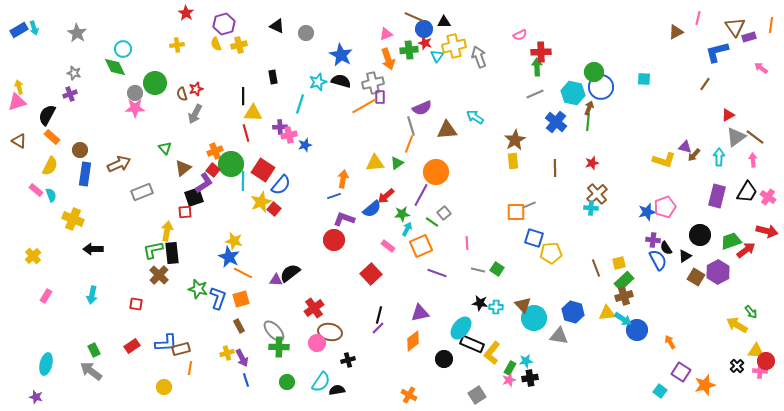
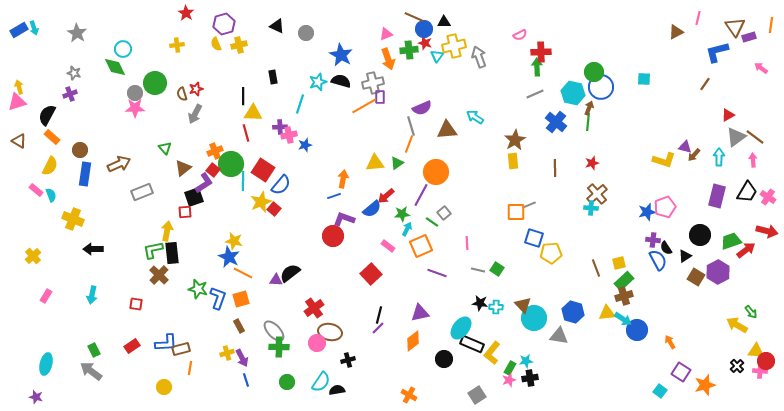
red circle at (334, 240): moved 1 px left, 4 px up
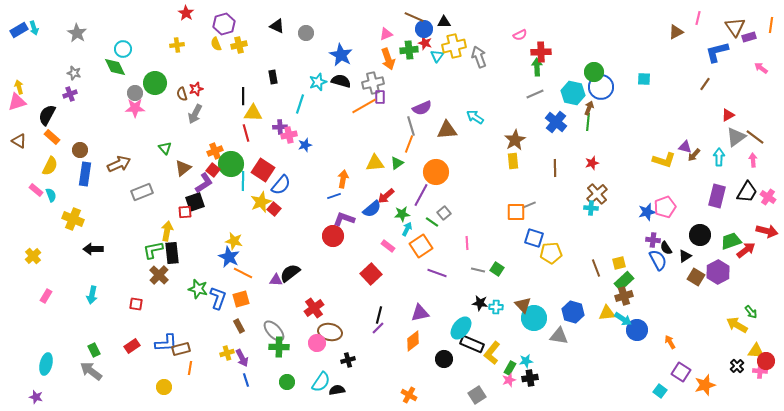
black square at (194, 197): moved 1 px right, 5 px down
orange square at (421, 246): rotated 10 degrees counterclockwise
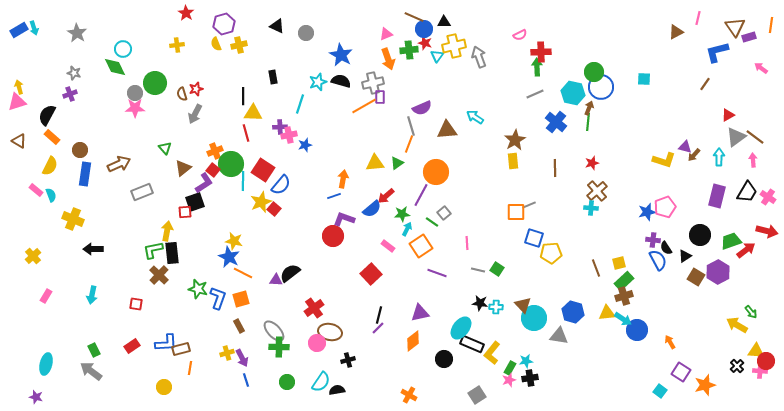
brown cross at (597, 194): moved 3 px up
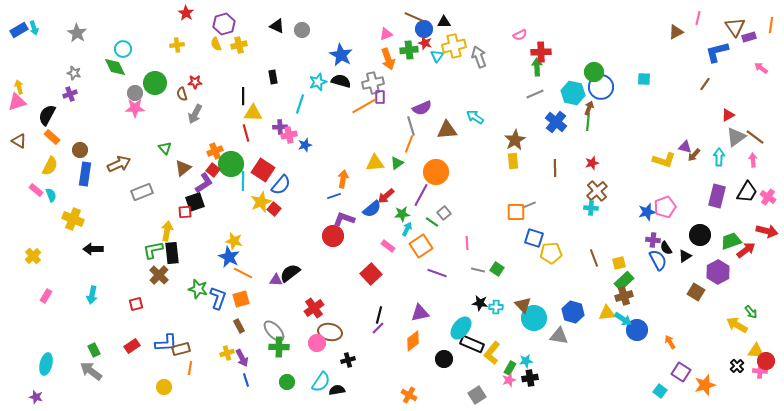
gray circle at (306, 33): moved 4 px left, 3 px up
red star at (196, 89): moved 1 px left, 7 px up; rotated 16 degrees clockwise
brown line at (596, 268): moved 2 px left, 10 px up
brown square at (696, 277): moved 15 px down
red square at (136, 304): rotated 24 degrees counterclockwise
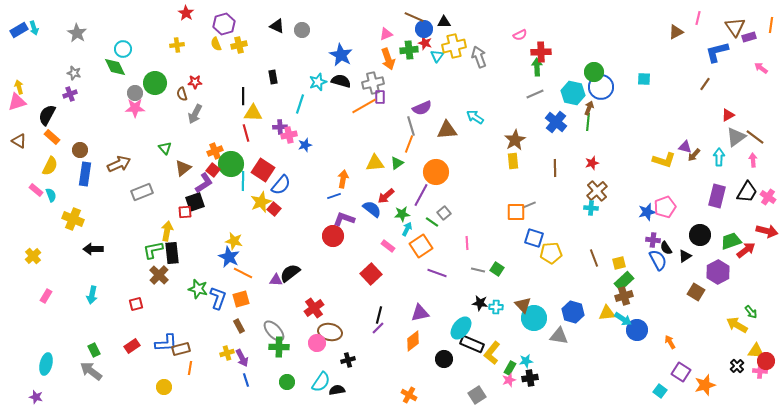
blue semicircle at (372, 209): rotated 102 degrees counterclockwise
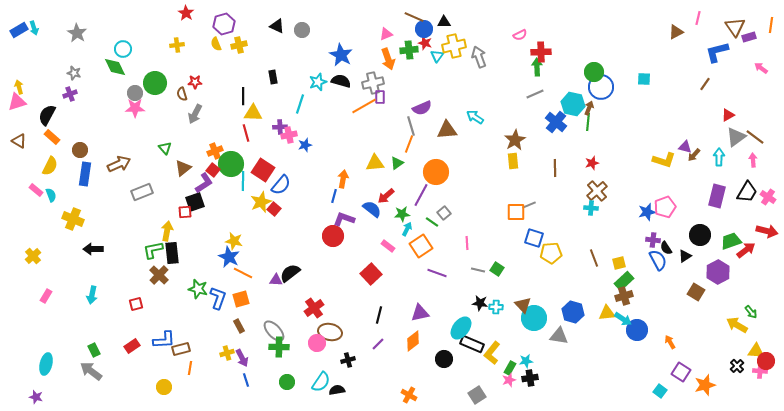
cyan hexagon at (573, 93): moved 11 px down
blue line at (334, 196): rotated 56 degrees counterclockwise
purple line at (378, 328): moved 16 px down
blue L-shape at (166, 343): moved 2 px left, 3 px up
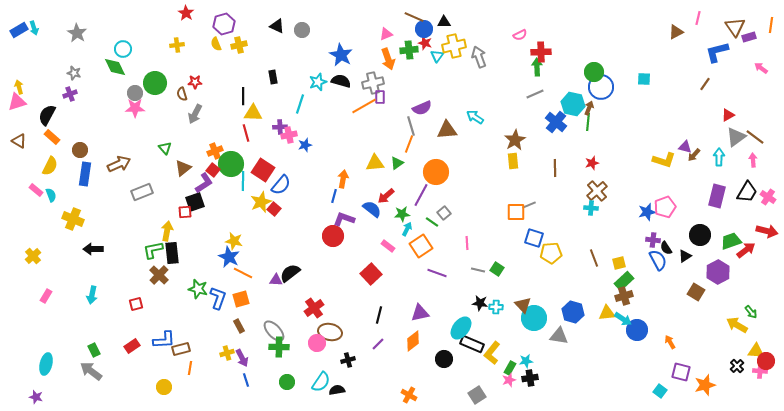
purple square at (681, 372): rotated 18 degrees counterclockwise
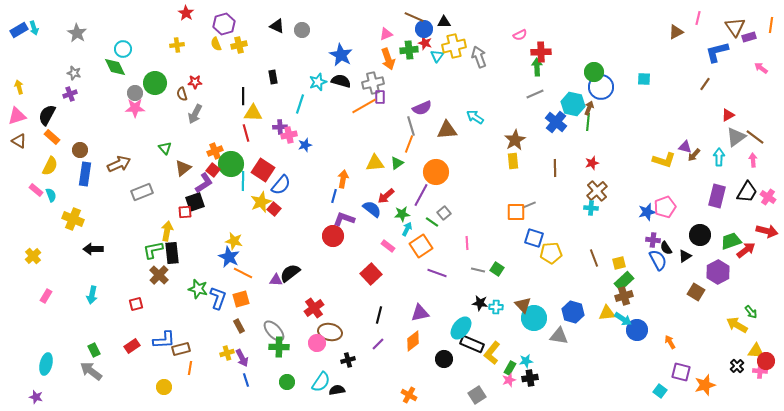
pink triangle at (17, 102): moved 14 px down
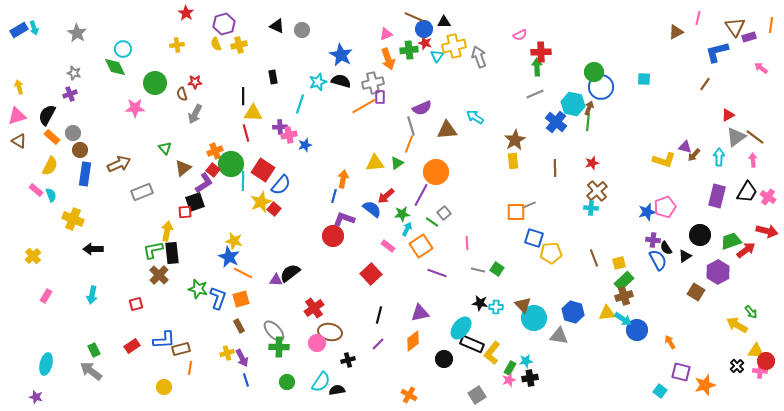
gray circle at (135, 93): moved 62 px left, 40 px down
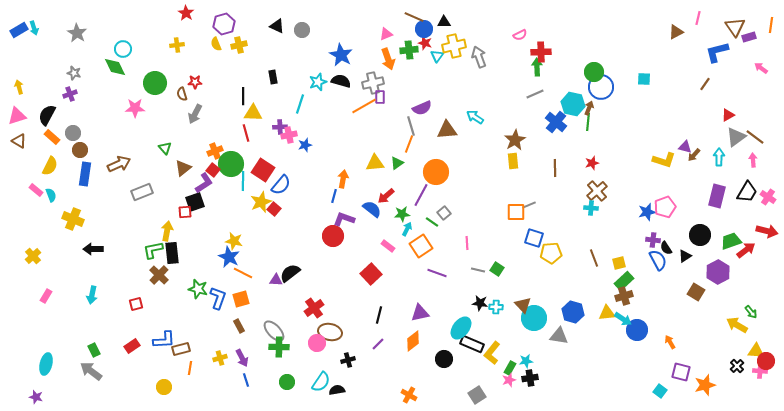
yellow cross at (227, 353): moved 7 px left, 5 px down
